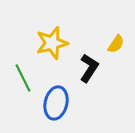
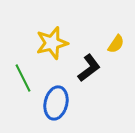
black L-shape: rotated 20 degrees clockwise
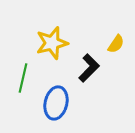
black L-shape: rotated 8 degrees counterclockwise
green line: rotated 40 degrees clockwise
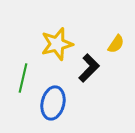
yellow star: moved 5 px right, 1 px down
blue ellipse: moved 3 px left
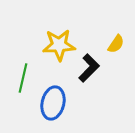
yellow star: moved 2 px right, 1 px down; rotated 12 degrees clockwise
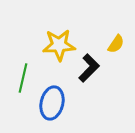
blue ellipse: moved 1 px left
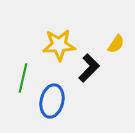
blue ellipse: moved 2 px up
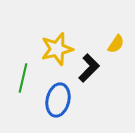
yellow star: moved 2 px left, 4 px down; rotated 12 degrees counterclockwise
blue ellipse: moved 6 px right, 1 px up
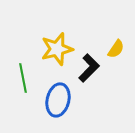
yellow semicircle: moved 5 px down
green line: rotated 24 degrees counterclockwise
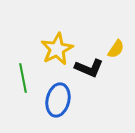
yellow star: rotated 12 degrees counterclockwise
black L-shape: rotated 68 degrees clockwise
